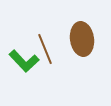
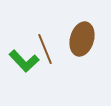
brown ellipse: rotated 24 degrees clockwise
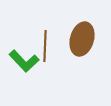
brown line: moved 3 px up; rotated 24 degrees clockwise
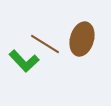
brown line: moved 2 px up; rotated 60 degrees counterclockwise
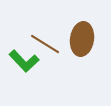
brown ellipse: rotated 8 degrees counterclockwise
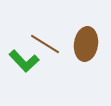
brown ellipse: moved 4 px right, 5 px down
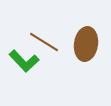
brown line: moved 1 px left, 2 px up
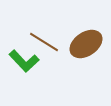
brown ellipse: rotated 48 degrees clockwise
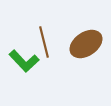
brown line: rotated 44 degrees clockwise
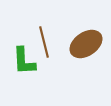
green L-shape: rotated 40 degrees clockwise
